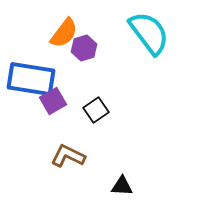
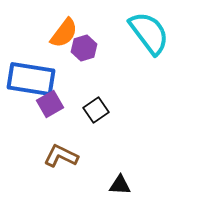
purple square: moved 3 px left, 3 px down
brown L-shape: moved 7 px left
black triangle: moved 2 px left, 1 px up
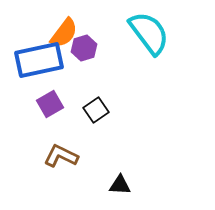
blue rectangle: moved 8 px right, 19 px up; rotated 21 degrees counterclockwise
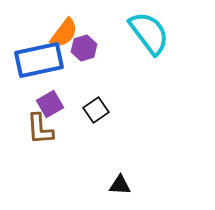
brown L-shape: moved 21 px left, 27 px up; rotated 120 degrees counterclockwise
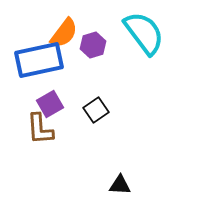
cyan semicircle: moved 5 px left
purple hexagon: moved 9 px right, 3 px up
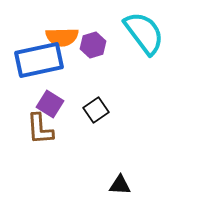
orange semicircle: moved 2 px left, 4 px down; rotated 52 degrees clockwise
purple square: rotated 28 degrees counterclockwise
